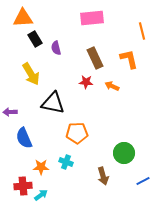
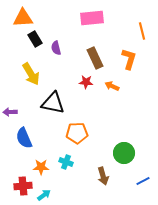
orange L-shape: rotated 30 degrees clockwise
cyan arrow: moved 3 px right
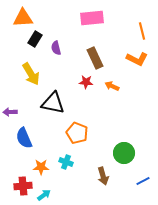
black rectangle: rotated 63 degrees clockwise
orange L-shape: moved 8 px right; rotated 100 degrees clockwise
orange pentagon: rotated 25 degrees clockwise
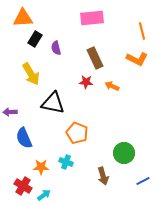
red cross: rotated 36 degrees clockwise
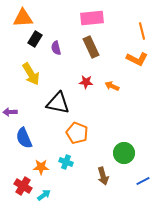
brown rectangle: moved 4 px left, 11 px up
black triangle: moved 5 px right
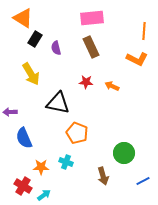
orange triangle: rotated 35 degrees clockwise
orange line: moved 2 px right; rotated 18 degrees clockwise
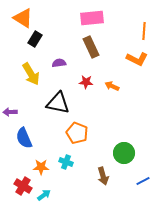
purple semicircle: moved 3 px right, 15 px down; rotated 96 degrees clockwise
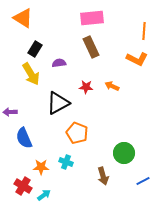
black rectangle: moved 10 px down
red star: moved 5 px down
black triangle: rotated 40 degrees counterclockwise
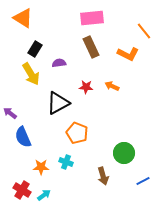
orange line: rotated 42 degrees counterclockwise
orange L-shape: moved 9 px left, 5 px up
purple arrow: moved 1 px down; rotated 40 degrees clockwise
blue semicircle: moved 1 px left, 1 px up
red cross: moved 1 px left, 4 px down
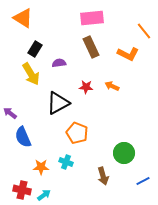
red cross: rotated 18 degrees counterclockwise
